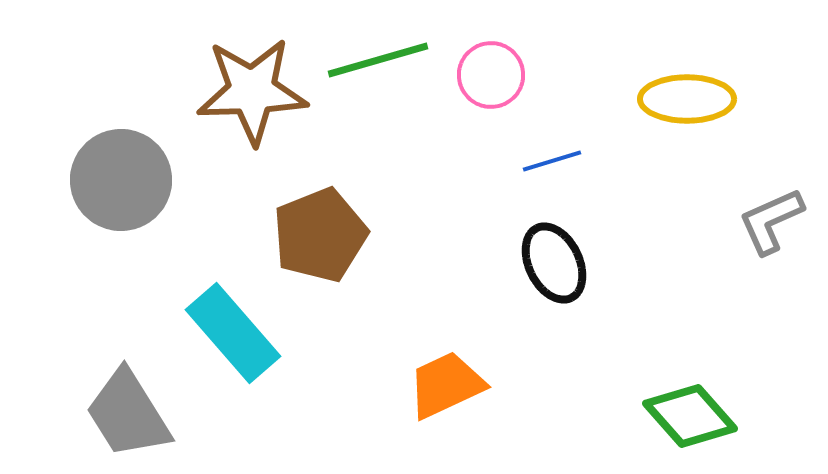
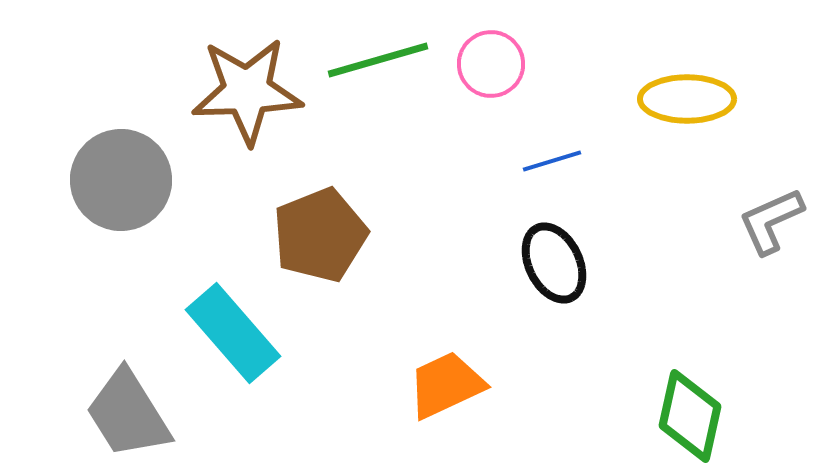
pink circle: moved 11 px up
brown star: moved 5 px left
green diamond: rotated 54 degrees clockwise
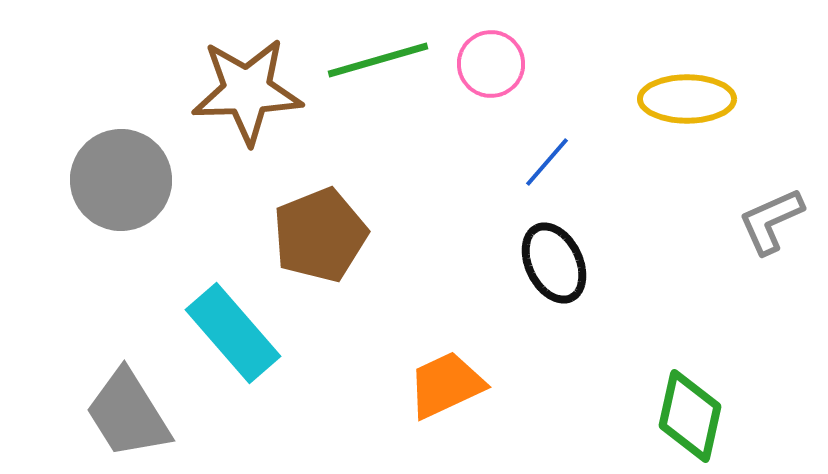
blue line: moved 5 px left, 1 px down; rotated 32 degrees counterclockwise
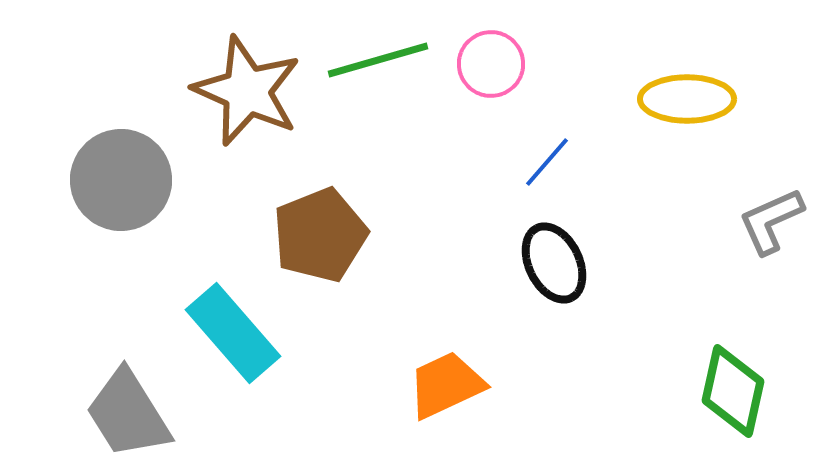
brown star: rotated 26 degrees clockwise
green diamond: moved 43 px right, 25 px up
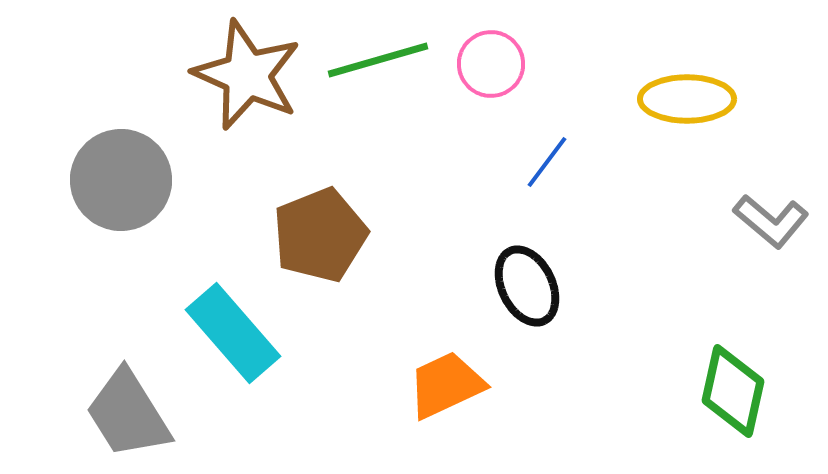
brown star: moved 16 px up
blue line: rotated 4 degrees counterclockwise
gray L-shape: rotated 116 degrees counterclockwise
black ellipse: moved 27 px left, 23 px down
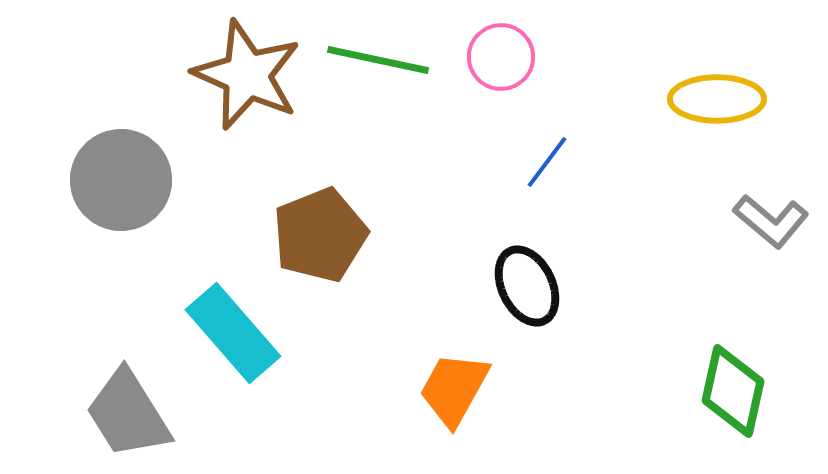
green line: rotated 28 degrees clockwise
pink circle: moved 10 px right, 7 px up
yellow ellipse: moved 30 px right
orange trapezoid: moved 8 px right, 4 px down; rotated 36 degrees counterclockwise
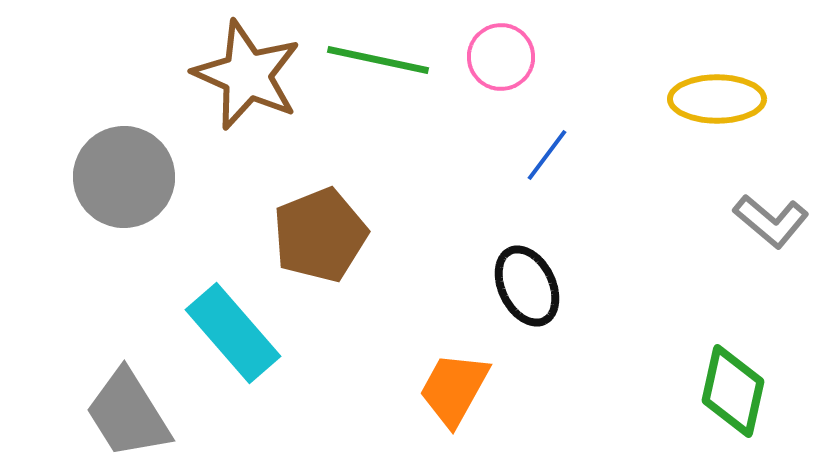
blue line: moved 7 px up
gray circle: moved 3 px right, 3 px up
